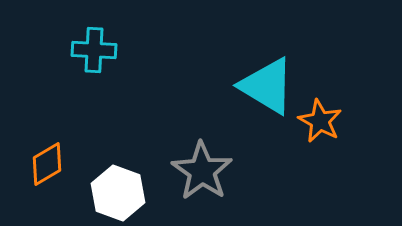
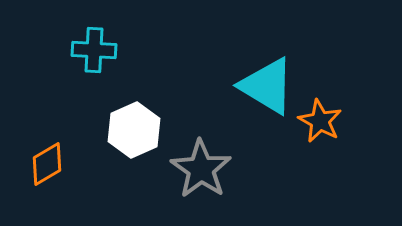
gray star: moved 1 px left, 2 px up
white hexagon: moved 16 px right, 63 px up; rotated 16 degrees clockwise
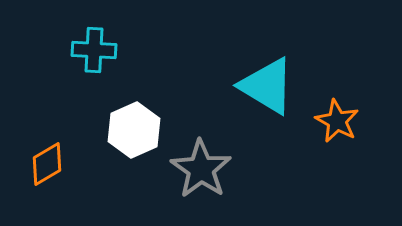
orange star: moved 17 px right
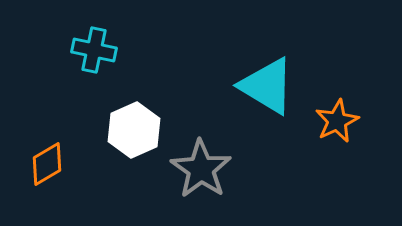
cyan cross: rotated 9 degrees clockwise
orange star: rotated 18 degrees clockwise
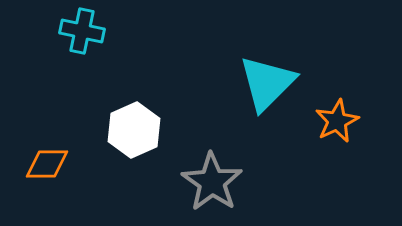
cyan cross: moved 12 px left, 19 px up
cyan triangle: moved 3 px up; rotated 44 degrees clockwise
orange diamond: rotated 30 degrees clockwise
gray star: moved 11 px right, 13 px down
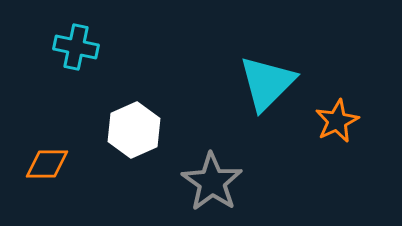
cyan cross: moved 6 px left, 16 px down
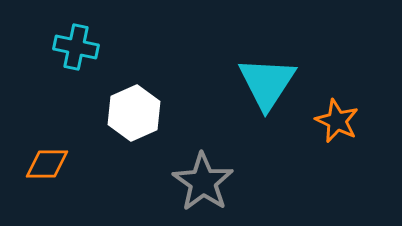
cyan triangle: rotated 12 degrees counterclockwise
orange star: rotated 21 degrees counterclockwise
white hexagon: moved 17 px up
gray star: moved 9 px left
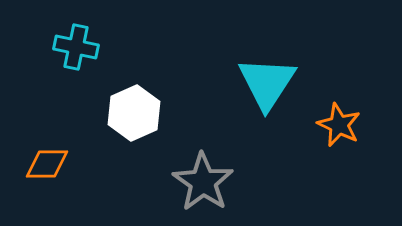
orange star: moved 2 px right, 4 px down
